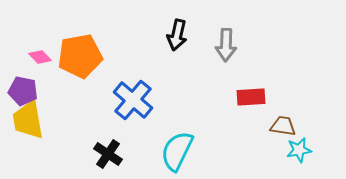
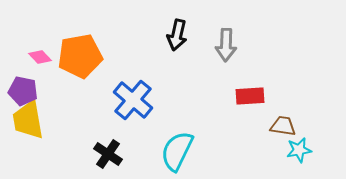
red rectangle: moved 1 px left, 1 px up
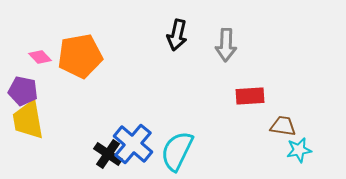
blue cross: moved 44 px down
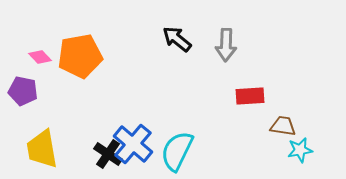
black arrow: moved 4 px down; rotated 116 degrees clockwise
yellow trapezoid: moved 14 px right, 29 px down
cyan star: moved 1 px right
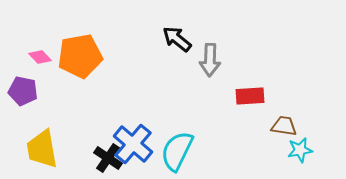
gray arrow: moved 16 px left, 15 px down
brown trapezoid: moved 1 px right
black cross: moved 4 px down
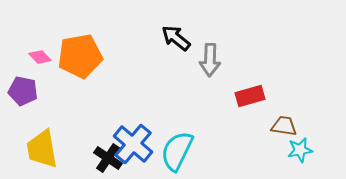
black arrow: moved 1 px left, 1 px up
red rectangle: rotated 12 degrees counterclockwise
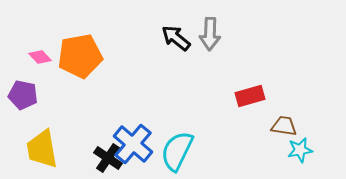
gray arrow: moved 26 px up
purple pentagon: moved 4 px down
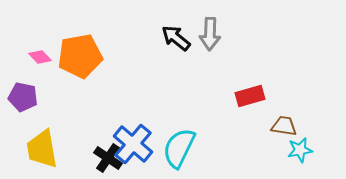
purple pentagon: moved 2 px down
cyan semicircle: moved 2 px right, 3 px up
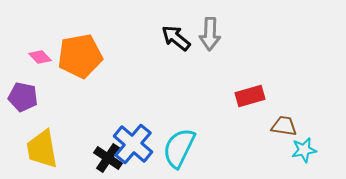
cyan star: moved 4 px right
